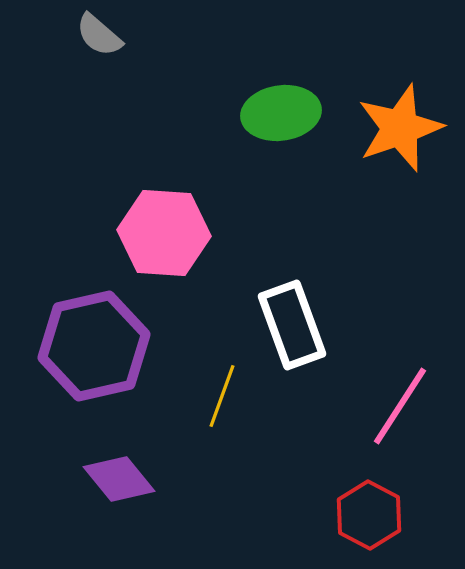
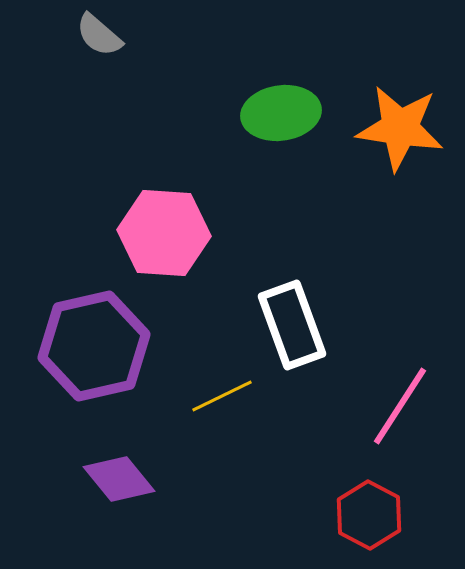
orange star: rotated 28 degrees clockwise
yellow line: rotated 44 degrees clockwise
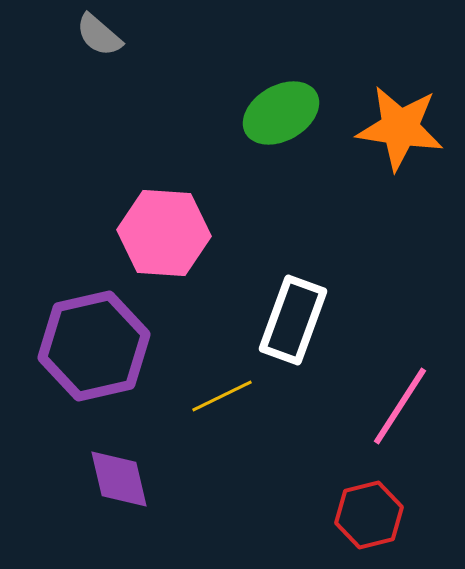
green ellipse: rotated 22 degrees counterclockwise
white rectangle: moved 1 px right, 5 px up; rotated 40 degrees clockwise
purple diamond: rotated 26 degrees clockwise
red hexagon: rotated 18 degrees clockwise
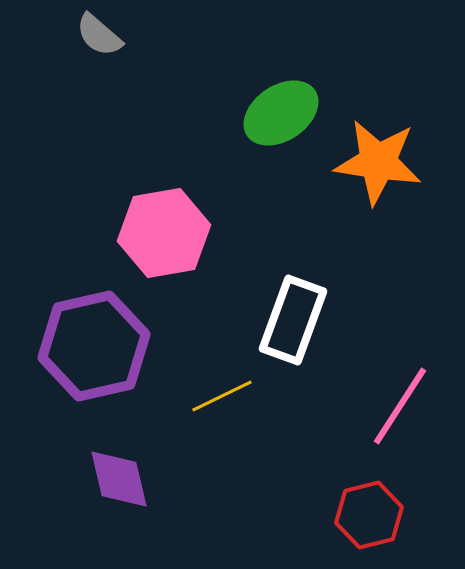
green ellipse: rotated 4 degrees counterclockwise
orange star: moved 22 px left, 34 px down
pink hexagon: rotated 14 degrees counterclockwise
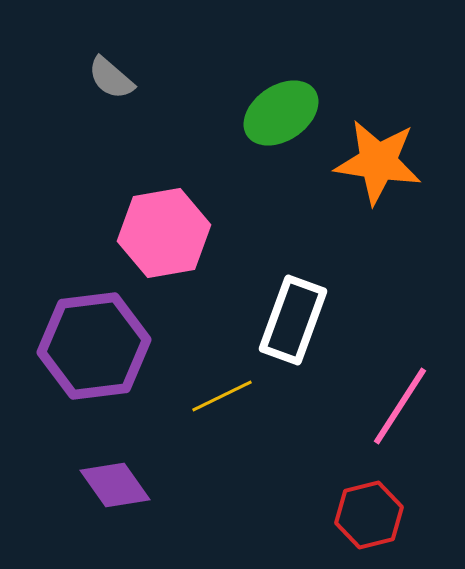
gray semicircle: moved 12 px right, 43 px down
purple hexagon: rotated 6 degrees clockwise
purple diamond: moved 4 px left, 6 px down; rotated 22 degrees counterclockwise
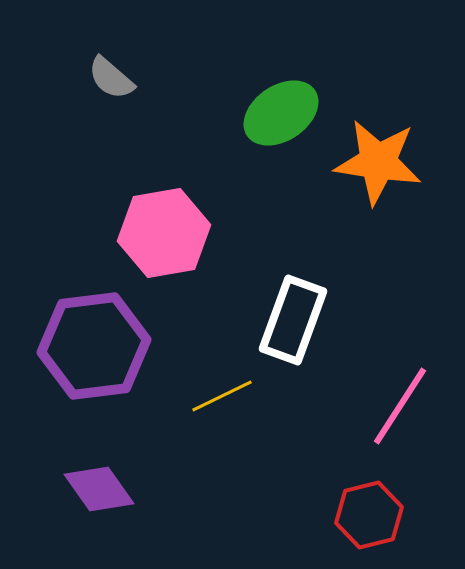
purple diamond: moved 16 px left, 4 px down
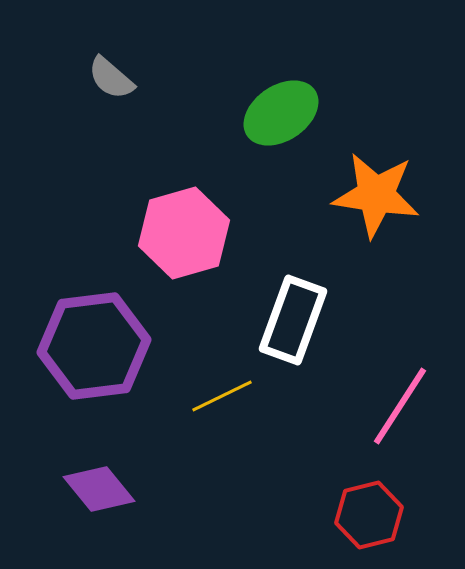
orange star: moved 2 px left, 33 px down
pink hexagon: moved 20 px right; rotated 6 degrees counterclockwise
purple diamond: rotated 4 degrees counterclockwise
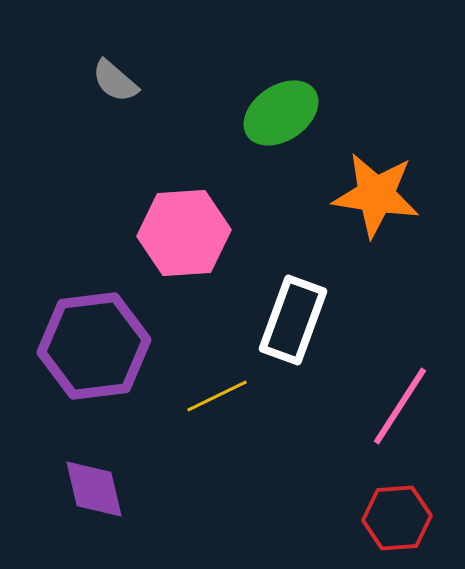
gray semicircle: moved 4 px right, 3 px down
pink hexagon: rotated 12 degrees clockwise
yellow line: moved 5 px left
purple diamond: moved 5 px left; rotated 26 degrees clockwise
red hexagon: moved 28 px right, 3 px down; rotated 10 degrees clockwise
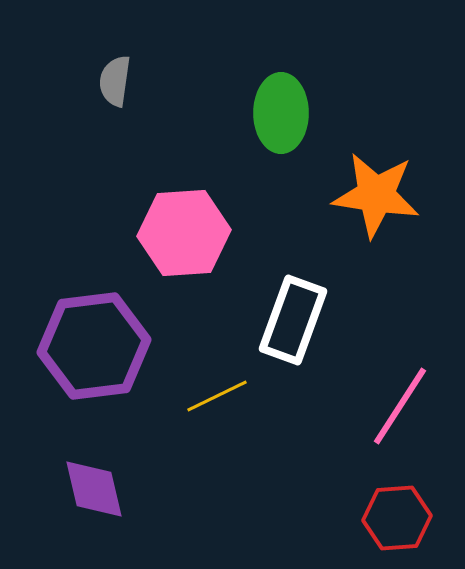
gray semicircle: rotated 57 degrees clockwise
green ellipse: rotated 56 degrees counterclockwise
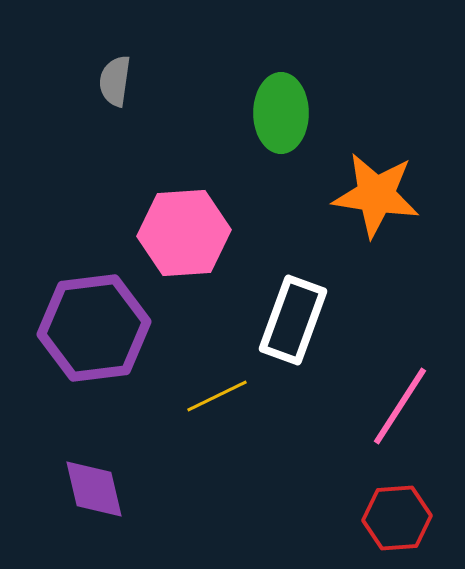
purple hexagon: moved 18 px up
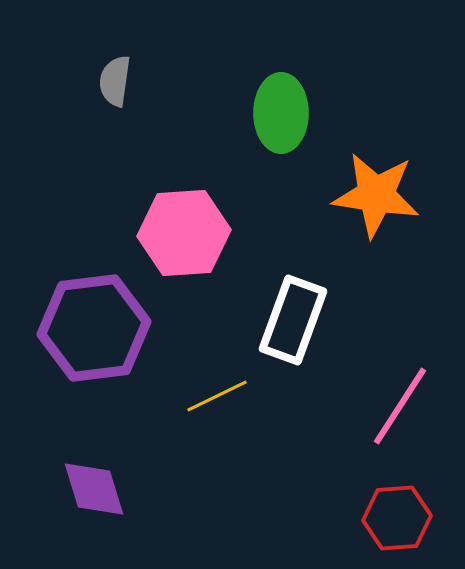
purple diamond: rotated 4 degrees counterclockwise
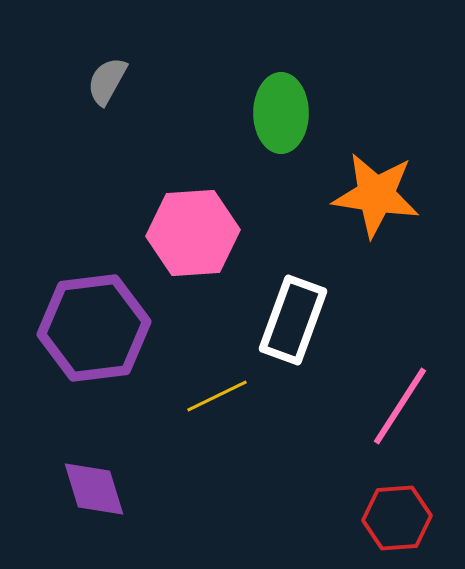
gray semicircle: moved 8 px left; rotated 21 degrees clockwise
pink hexagon: moved 9 px right
